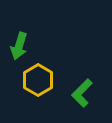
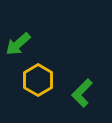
green arrow: moved 1 px left, 2 px up; rotated 32 degrees clockwise
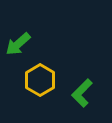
yellow hexagon: moved 2 px right
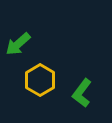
green L-shape: rotated 8 degrees counterclockwise
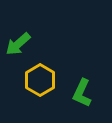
green L-shape: rotated 12 degrees counterclockwise
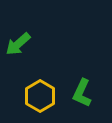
yellow hexagon: moved 16 px down
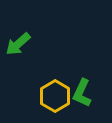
yellow hexagon: moved 15 px right
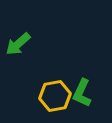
yellow hexagon: rotated 20 degrees clockwise
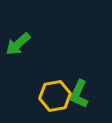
green L-shape: moved 3 px left, 1 px down
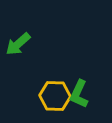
yellow hexagon: rotated 12 degrees clockwise
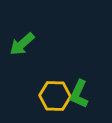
green arrow: moved 4 px right
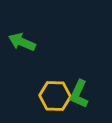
green arrow: moved 2 px up; rotated 64 degrees clockwise
